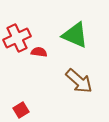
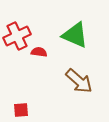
red cross: moved 2 px up
red square: rotated 28 degrees clockwise
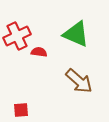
green triangle: moved 1 px right, 1 px up
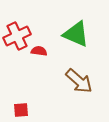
red semicircle: moved 1 px up
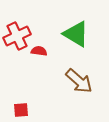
green triangle: rotated 8 degrees clockwise
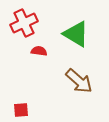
red cross: moved 7 px right, 13 px up
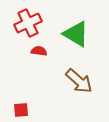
red cross: moved 4 px right
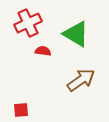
red semicircle: moved 4 px right
brown arrow: moved 2 px right, 1 px up; rotated 76 degrees counterclockwise
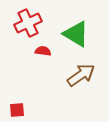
brown arrow: moved 5 px up
red square: moved 4 px left
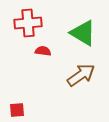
red cross: rotated 20 degrees clockwise
green triangle: moved 7 px right, 1 px up
